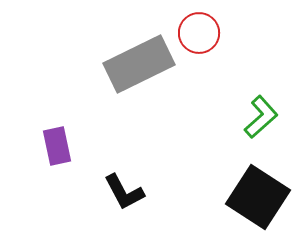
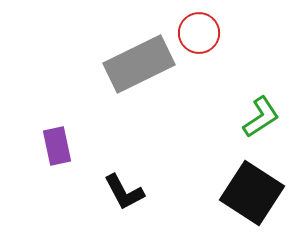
green L-shape: rotated 9 degrees clockwise
black square: moved 6 px left, 4 px up
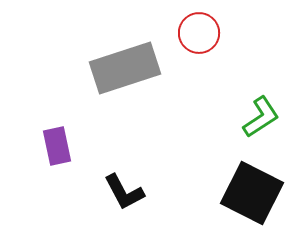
gray rectangle: moved 14 px left, 4 px down; rotated 8 degrees clockwise
black square: rotated 6 degrees counterclockwise
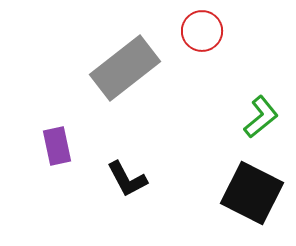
red circle: moved 3 px right, 2 px up
gray rectangle: rotated 20 degrees counterclockwise
green L-shape: rotated 6 degrees counterclockwise
black L-shape: moved 3 px right, 13 px up
